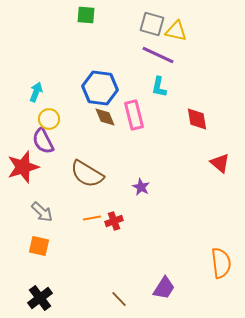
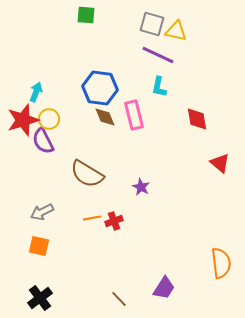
red star: moved 47 px up
gray arrow: rotated 110 degrees clockwise
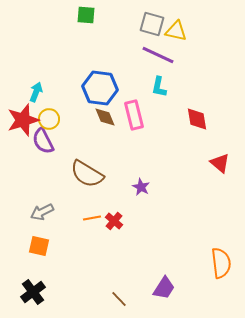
red cross: rotated 30 degrees counterclockwise
black cross: moved 7 px left, 6 px up
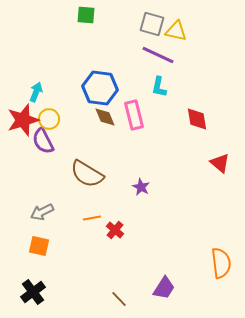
red cross: moved 1 px right, 9 px down
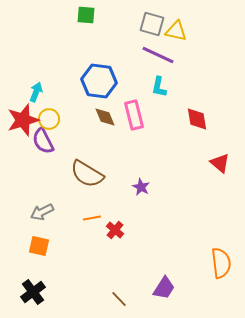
blue hexagon: moved 1 px left, 7 px up
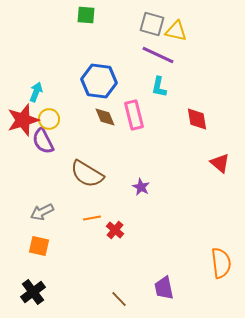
purple trapezoid: rotated 135 degrees clockwise
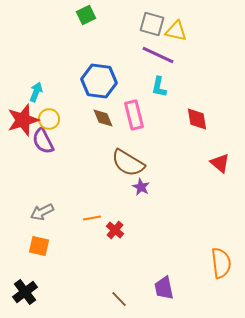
green square: rotated 30 degrees counterclockwise
brown diamond: moved 2 px left, 1 px down
brown semicircle: moved 41 px right, 11 px up
black cross: moved 8 px left
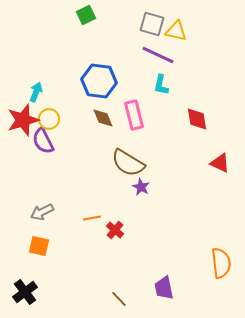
cyan L-shape: moved 2 px right, 2 px up
red triangle: rotated 15 degrees counterclockwise
